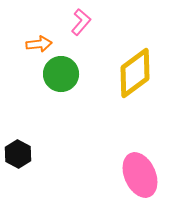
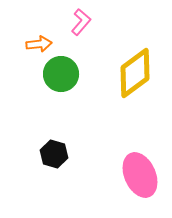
black hexagon: moved 36 px right; rotated 12 degrees counterclockwise
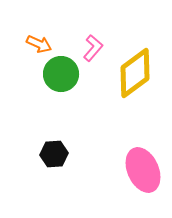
pink L-shape: moved 12 px right, 26 px down
orange arrow: rotated 30 degrees clockwise
black hexagon: rotated 20 degrees counterclockwise
pink ellipse: moved 3 px right, 5 px up
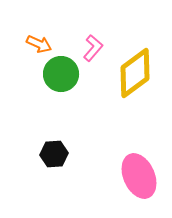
pink ellipse: moved 4 px left, 6 px down
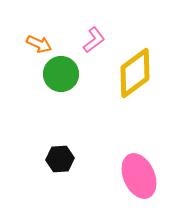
pink L-shape: moved 1 px right, 8 px up; rotated 12 degrees clockwise
black hexagon: moved 6 px right, 5 px down
